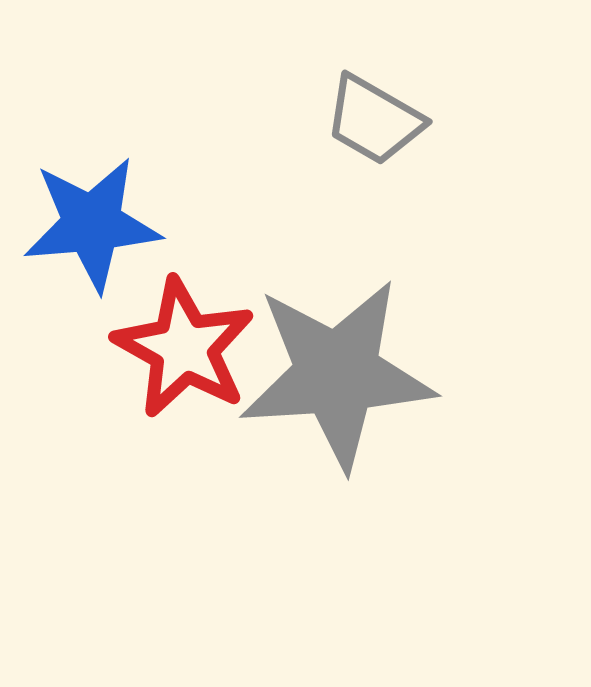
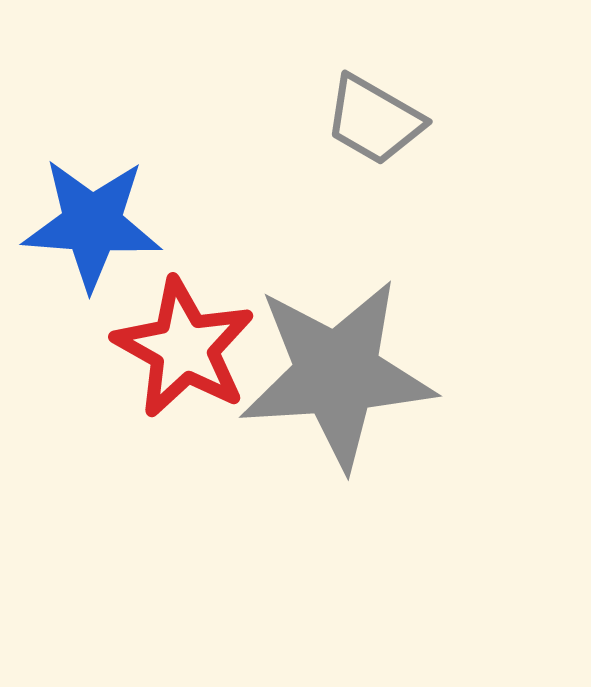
blue star: rotated 9 degrees clockwise
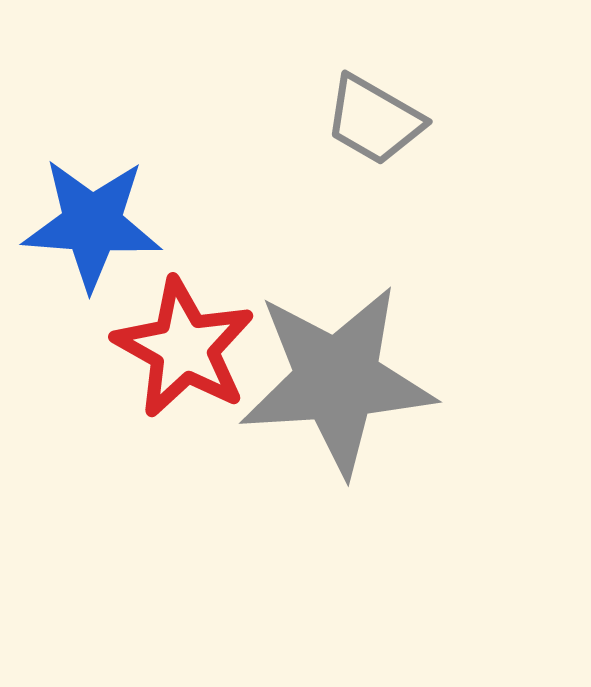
gray star: moved 6 px down
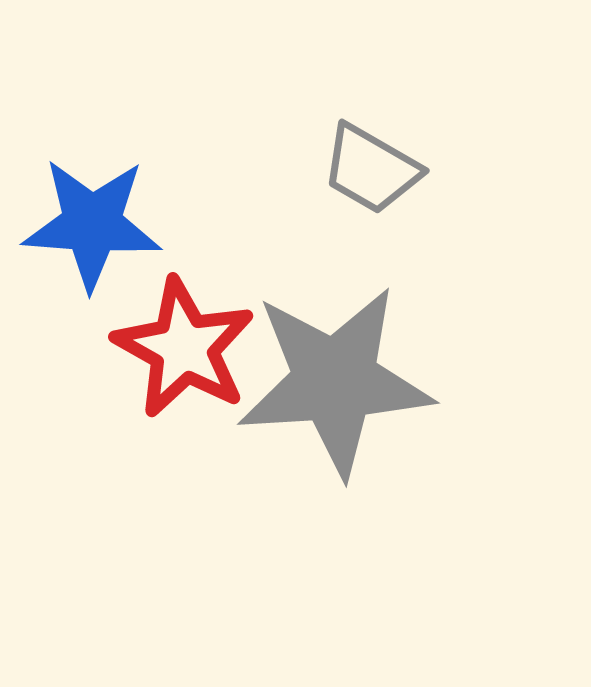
gray trapezoid: moved 3 px left, 49 px down
gray star: moved 2 px left, 1 px down
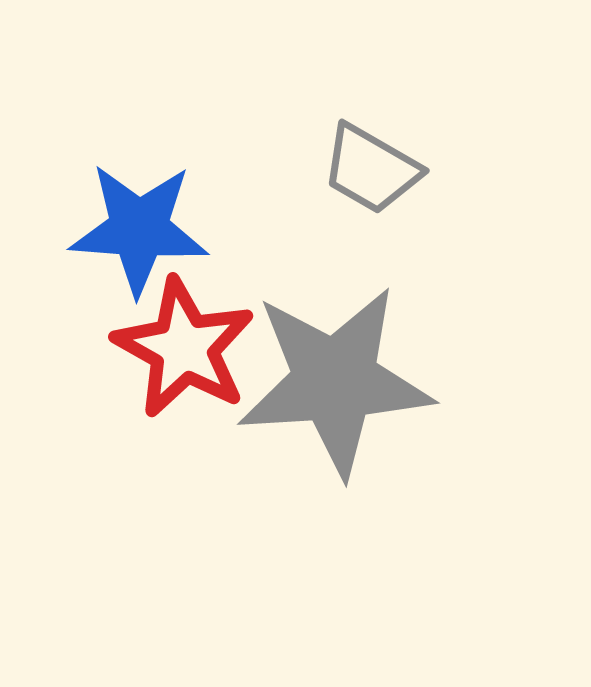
blue star: moved 47 px right, 5 px down
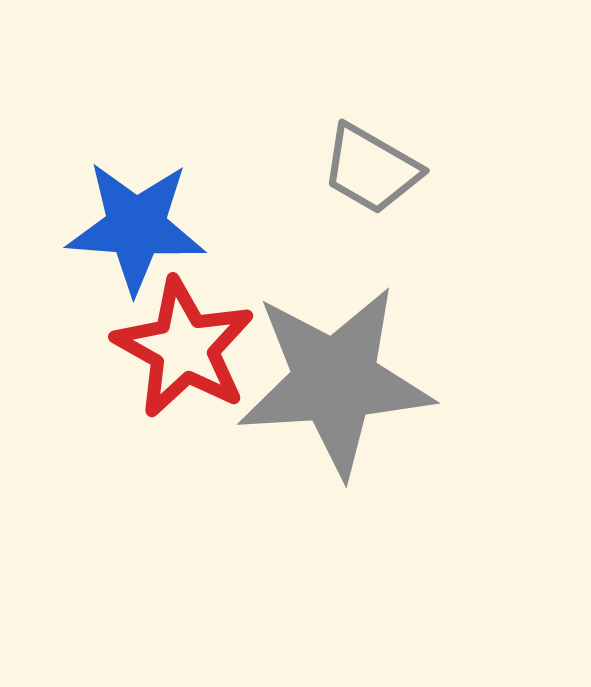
blue star: moved 3 px left, 2 px up
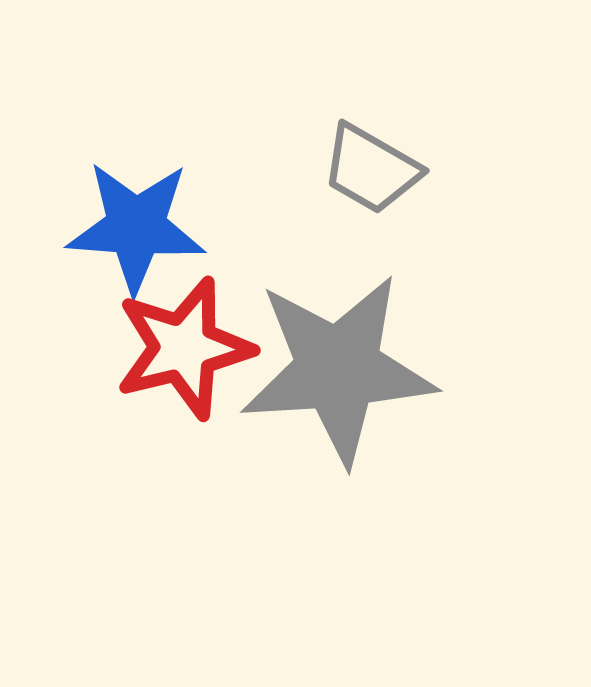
red star: rotated 29 degrees clockwise
gray star: moved 3 px right, 12 px up
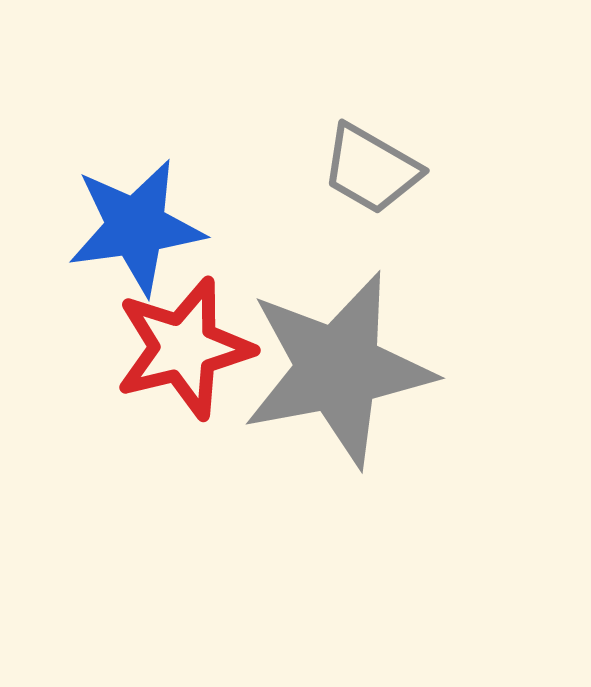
blue star: rotated 12 degrees counterclockwise
gray star: rotated 7 degrees counterclockwise
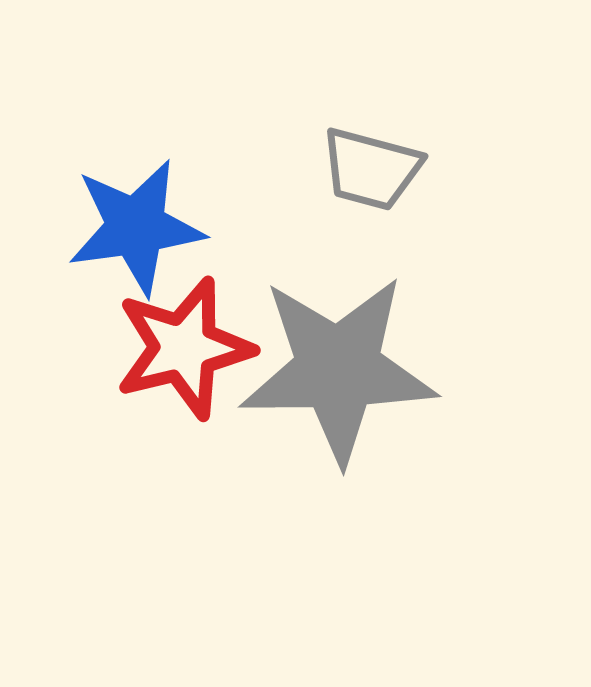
gray trapezoid: rotated 15 degrees counterclockwise
gray star: rotated 10 degrees clockwise
